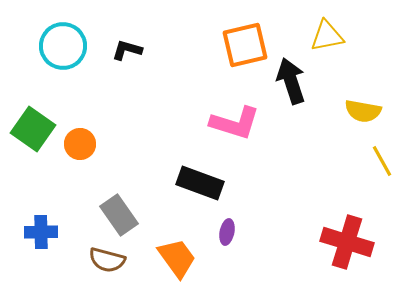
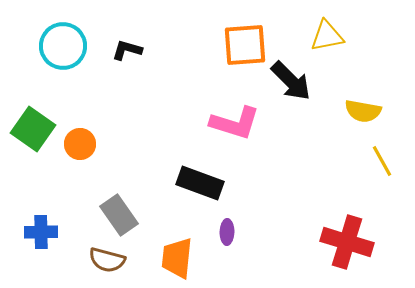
orange square: rotated 9 degrees clockwise
black arrow: rotated 153 degrees clockwise
purple ellipse: rotated 10 degrees counterclockwise
orange trapezoid: rotated 138 degrees counterclockwise
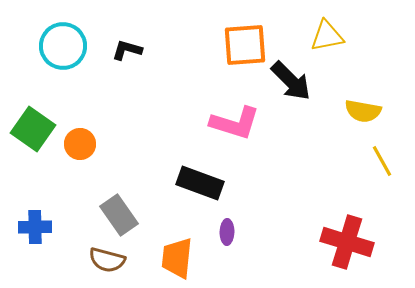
blue cross: moved 6 px left, 5 px up
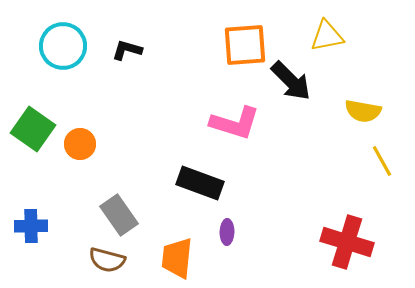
blue cross: moved 4 px left, 1 px up
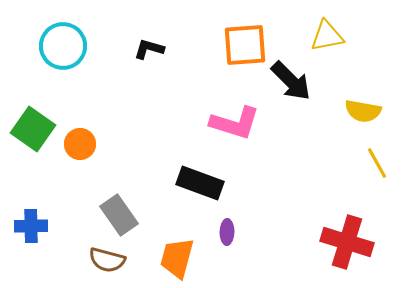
black L-shape: moved 22 px right, 1 px up
yellow line: moved 5 px left, 2 px down
orange trapezoid: rotated 9 degrees clockwise
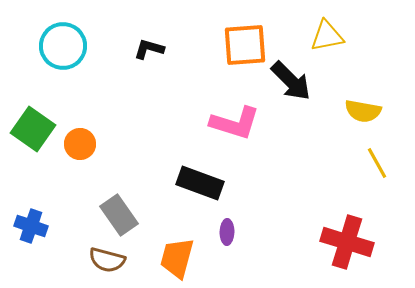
blue cross: rotated 20 degrees clockwise
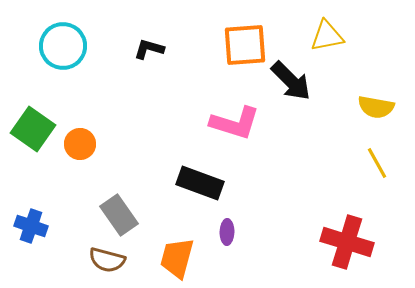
yellow semicircle: moved 13 px right, 4 px up
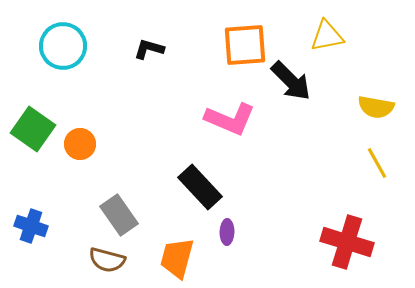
pink L-shape: moved 5 px left, 4 px up; rotated 6 degrees clockwise
black rectangle: moved 4 px down; rotated 27 degrees clockwise
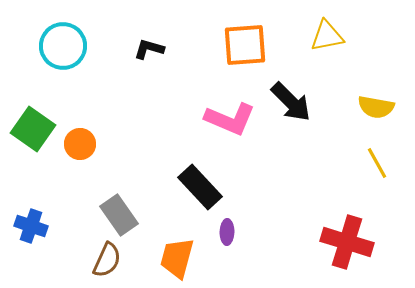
black arrow: moved 21 px down
brown semicircle: rotated 81 degrees counterclockwise
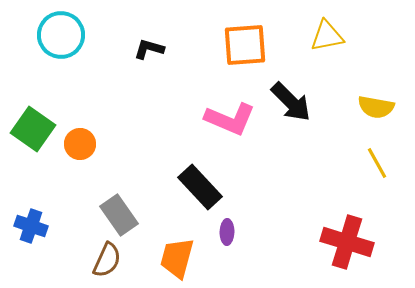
cyan circle: moved 2 px left, 11 px up
